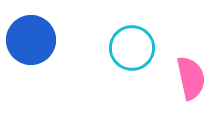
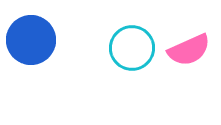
pink semicircle: moved 2 px left, 28 px up; rotated 78 degrees clockwise
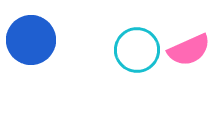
cyan circle: moved 5 px right, 2 px down
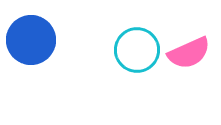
pink semicircle: moved 3 px down
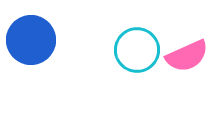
pink semicircle: moved 2 px left, 3 px down
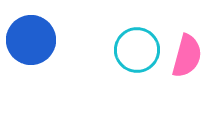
pink semicircle: rotated 51 degrees counterclockwise
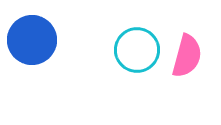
blue circle: moved 1 px right
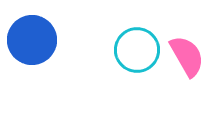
pink semicircle: rotated 45 degrees counterclockwise
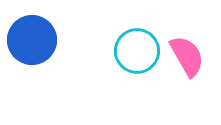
cyan circle: moved 1 px down
